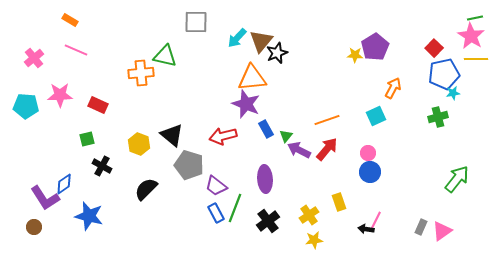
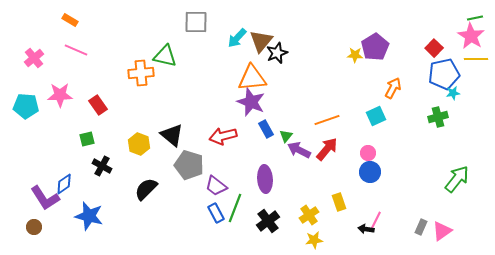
purple star at (246, 104): moved 5 px right, 2 px up
red rectangle at (98, 105): rotated 30 degrees clockwise
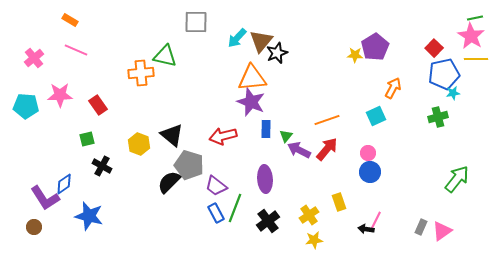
blue rectangle at (266, 129): rotated 30 degrees clockwise
black semicircle at (146, 189): moved 23 px right, 7 px up
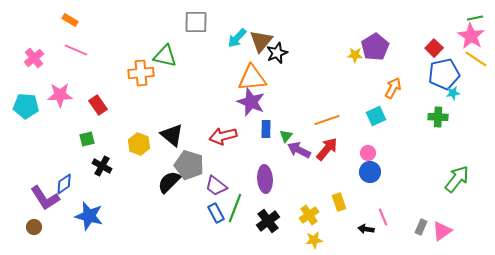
yellow line at (476, 59): rotated 35 degrees clockwise
green cross at (438, 117): rotated 18 degrees clockwise
pink line at (376, 220): moved 7 px right, 3 px up; rotated 48 degrees counterclockwise
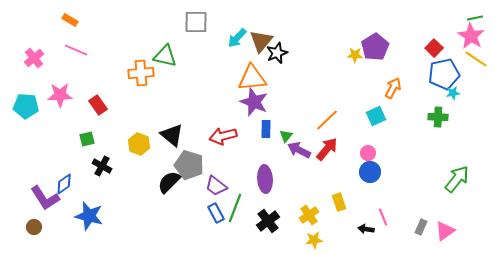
purple star at (251, 102): moved 3 px right
orange line at (327, 120): rotated 25 degrees counterclockwise
pink triangle at (442, 231): moved 3 px right
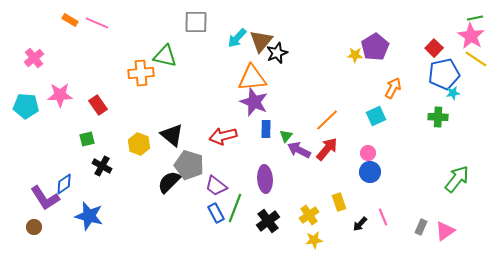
pink line at (76, 50): moved 21 px right, 27 px up
black arrow at (366, 229): moved 6 px left, 5 px up; rotated 56 degrees counterclockwise
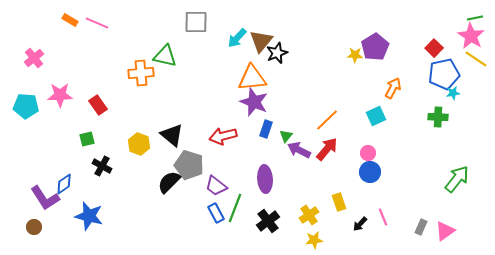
blue rectangle at (266, 129): rotated 18 degrees clockwise
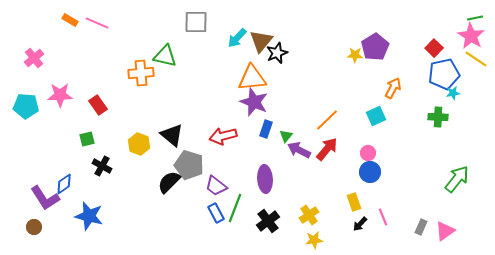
yellow rectangle at (339, 202): moved 15 px right
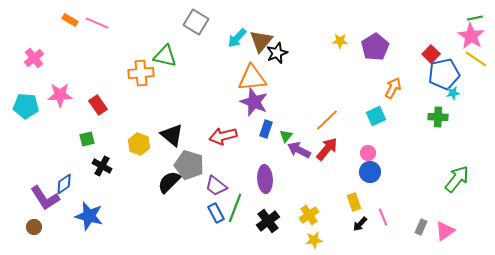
gray square at (196, 22): rotated 30 degrees clockwise
red square at (434, 48): moved 3 px left, 6 px down
yellow star at (355, 55): moved 15 px left, 14 px up
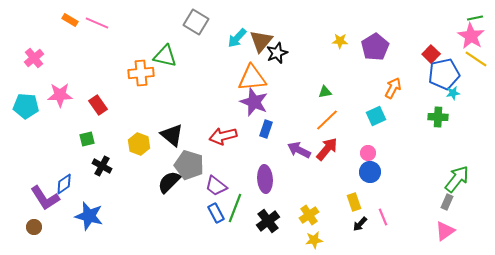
green triangle at (286, 136): moved 39 px right, 44 px up; rotated 40 degrees clockwise
gray rectangle at (421, 227): moved 26 px right, 25 px up
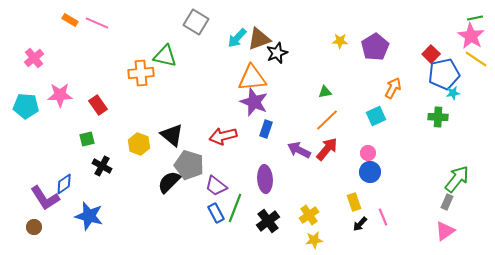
brown triangle at (261, 41): moved 2 px left, 2 px up; rotated 30 degrees clockwise
